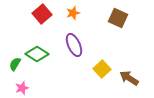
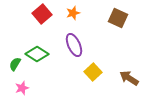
yellow square: moved 9 px left, 3 px down
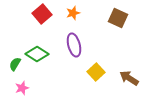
purple ellipse: rotated 10 degrees clockwise
yellow square: moved 3 px right
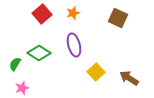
green diamond: moved 2 px right, 1 px up
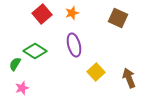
orange star: moved 1 px left
green diamond: moved 4 px left, 2 px up
brown arrow: rotated 36 degrees clockwise
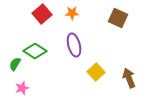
orange star: rotated 16 degrees clockwise
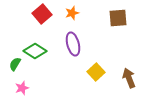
orange star: rotated 16 degrees counterclockwise
brown square: rotated 30 degrees counterclockwise
purple ellipse: moved 1 px left, 1 px up
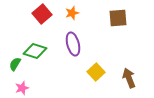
green diamond: rotated 15 degrees counterclockwise
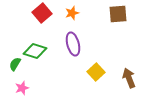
red square: moved 1 px up
brown square: moved 4 px up
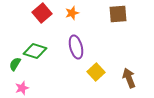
purple ellipse: moved 3 px right, 3 px down
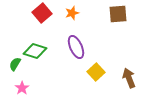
purple ellipse: rotated 10 degrees counterclockwise
pink star: rotated 16 degrees counterclockwise
